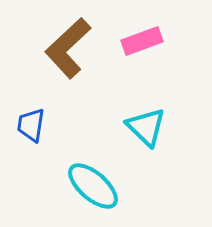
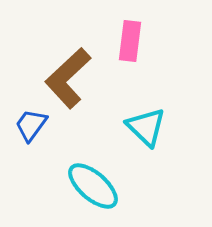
pink rectangle: moved 12 px left; rotated 63 degrees counterclockwise
brown L-shape: moved 30 px down
blue trapezoid: rotated 27 degrees clockwise
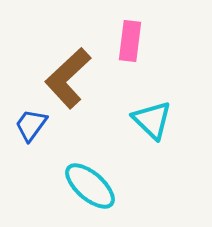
cyan triangle: moved 6 px right, 7 px up
cyan ellipse: moved 3 px left
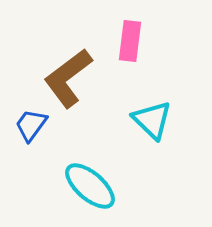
brown L-shape: rotated 6 degrees clockwise
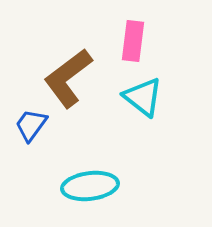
pink rectangle: moved 3 px right
cyan triangle: moved 9 px left, 23 px up; rotated 6 degrees counterclockwise
cyan ellipse: rotated 48 degrees counterclockwise
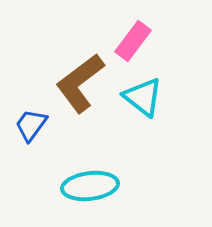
pink rectangle: rotated 30 degrees clockwise
brown L-shape: moved 12 px right, 5 px down
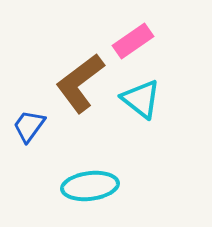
pink rectangle: rotated 18 degrees clockwise
cyan triangle: moved 2 px left, 2 px down
blue trapezoid: moved 2 px left, 1 px down
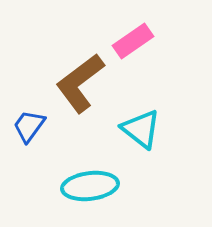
cyan triangle: moved 30 px down
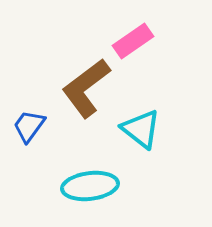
brown L-shape: moved 6 px right, 5 px down
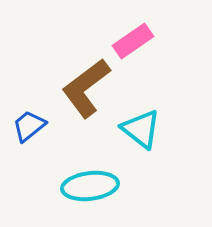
blue trapezoid: rotated 15 degrees clockwise
